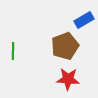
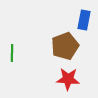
blue rectangle: rotated 48 degrees counterclockwise
green line: moved 1 px left, 2 px down
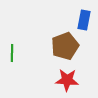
red star: moved 1 px left, 1 px down
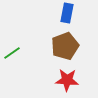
blue rectangle: moved 17 px left, 7 px up
green line: rotated 54 degrees clockwise
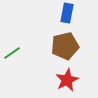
brown pentagon: rotated 8 degrees clockwise
red star: rotated 30 degrees counterclockwise
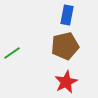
blue rectangle: moved 2 px down
red star: moved 1 px left, 2 px down
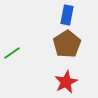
brown pentagon: moved 2 px right, 2 px up; rotated 20 degrees counterclockwise
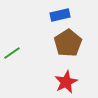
blue rectangle: moved 7 px left; rotated 66 degrees clockwise
brown pentagon: moved 1 px right, 1 px up
